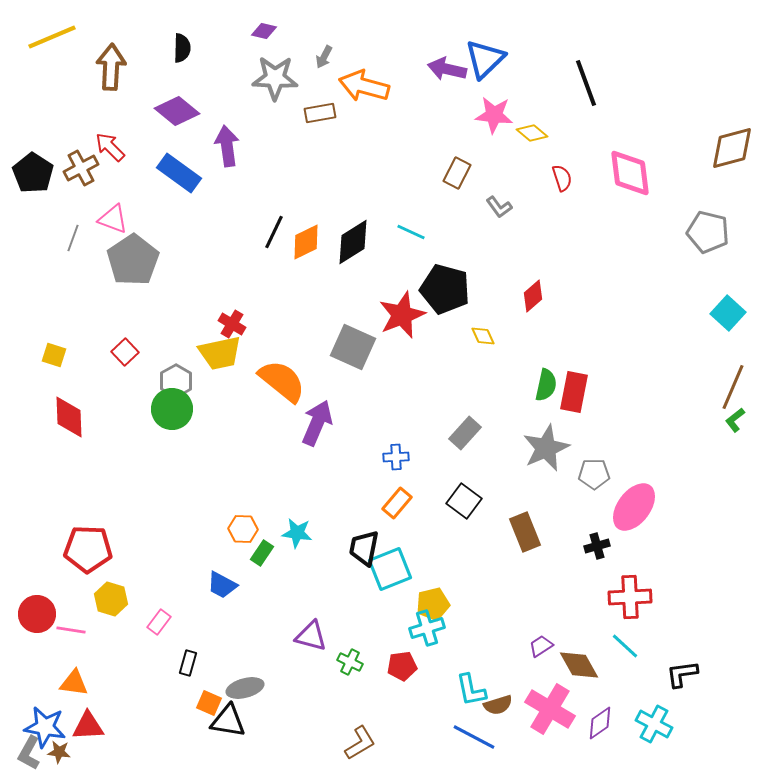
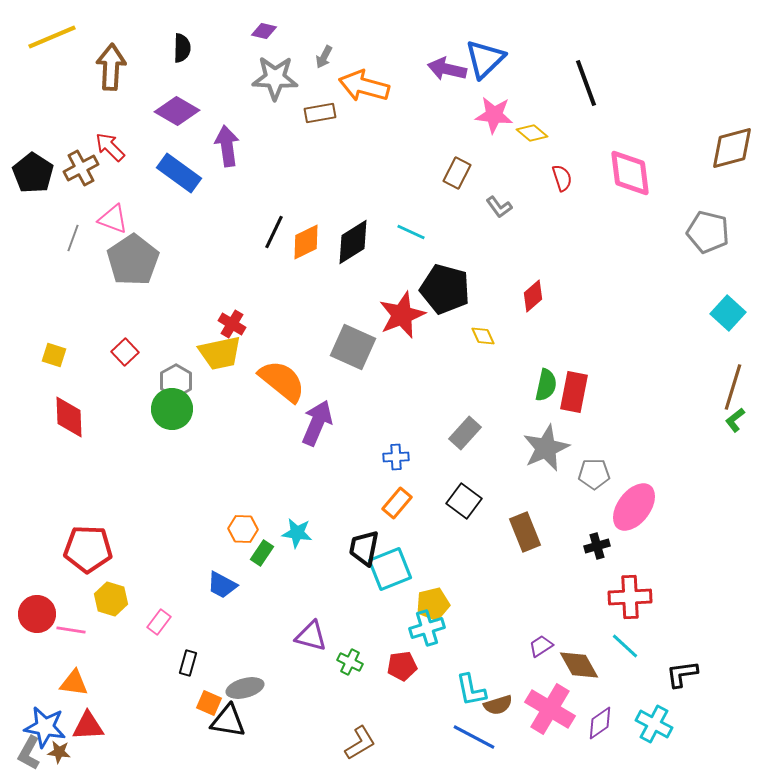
purple diamond at (177, 111): rotated 9 degrees counterclockwise
brown line at (733, 387): rotated 6 degrees counterclockwise
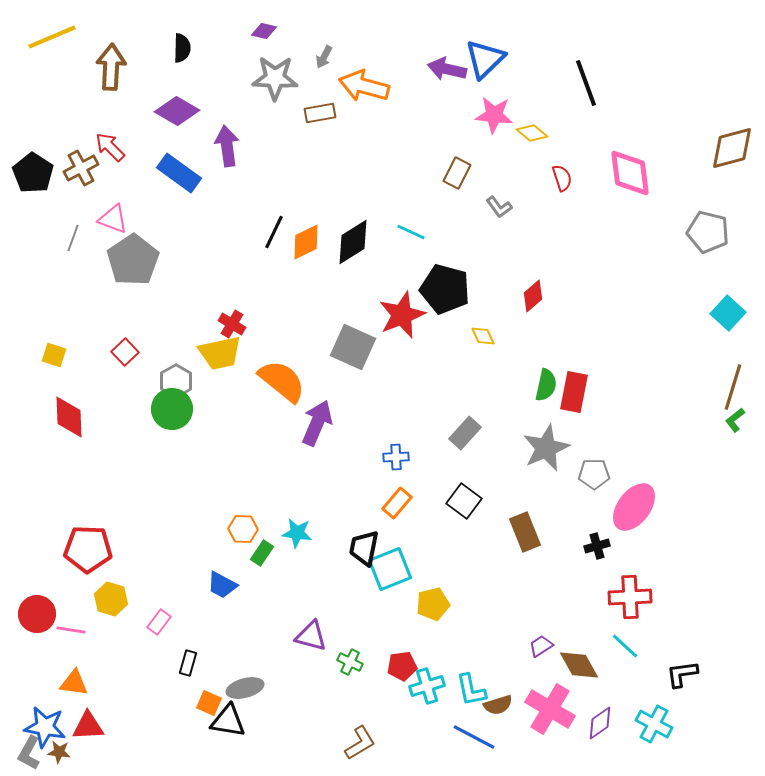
cyan cross at (427, 628): moved 58 px down
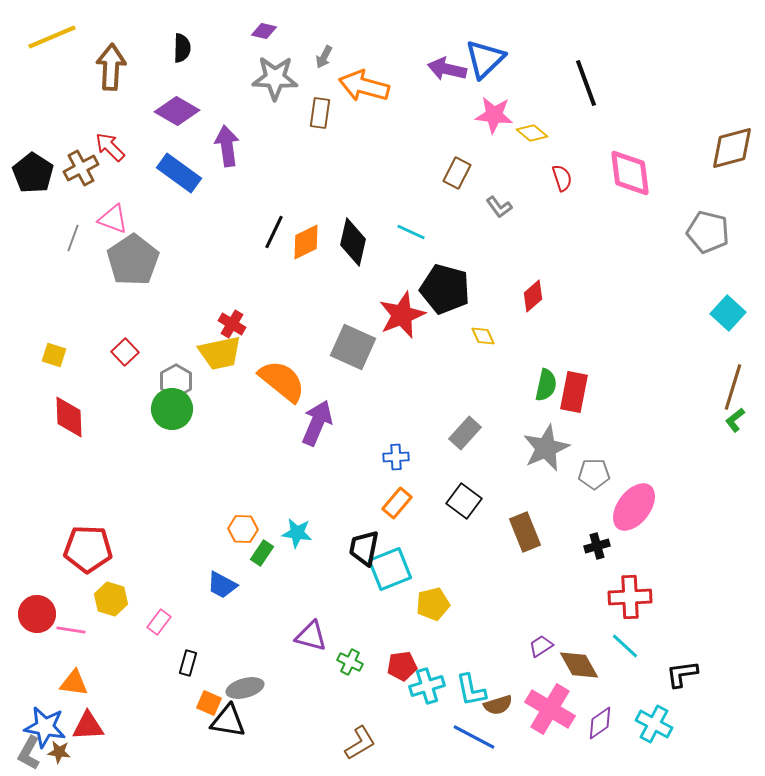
brown rectangle at (320, 113): rotated 72 degrees counterclockwise
black diamond at (353, 242): rotated 45 degrees counterclockwise
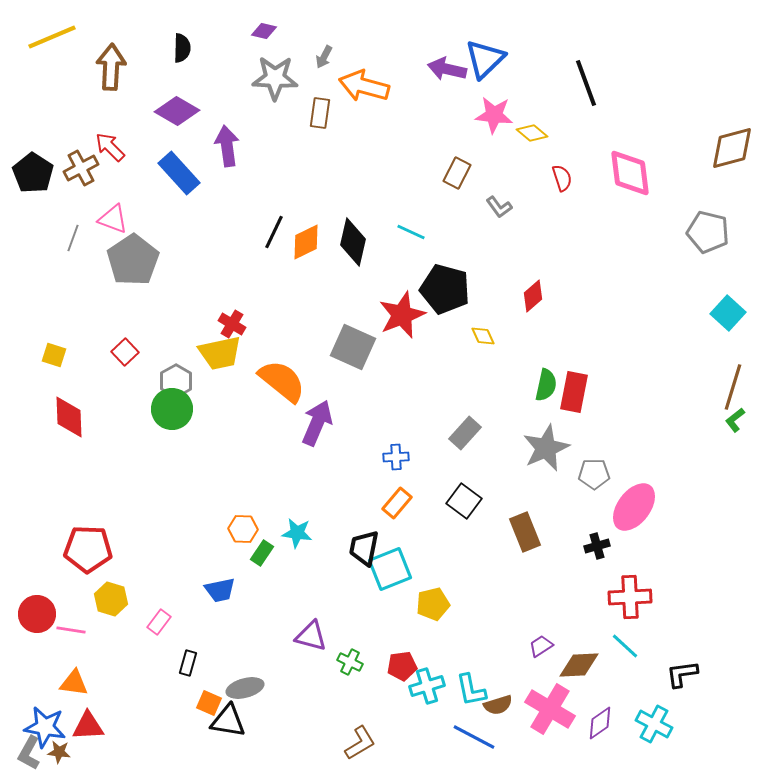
blue rectangle at (179, 173): rotated 12 degrees clockwise
blue trapezoid at (222, 585): moved 2 px left, 5 px down; rotated 40 degrees counterclockwise
brown diamond at (579, 665): rotated 63 degrees counterclockwise
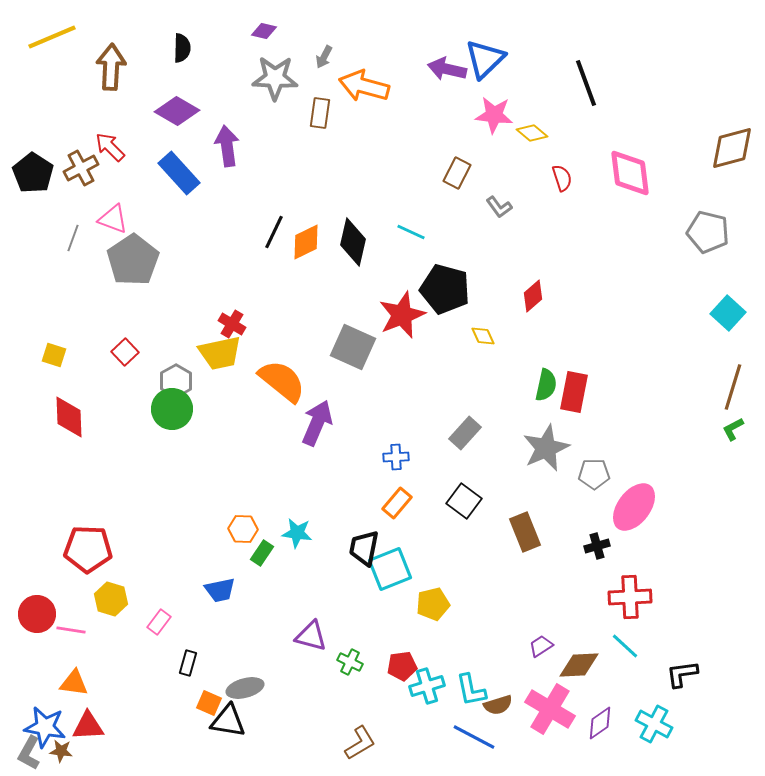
green L-shape at (735, 420): moved 2 px left, 9 px down; rotated 10 degrees clockwise
brown star at (59, 752): moved 2 px right, 1 px up
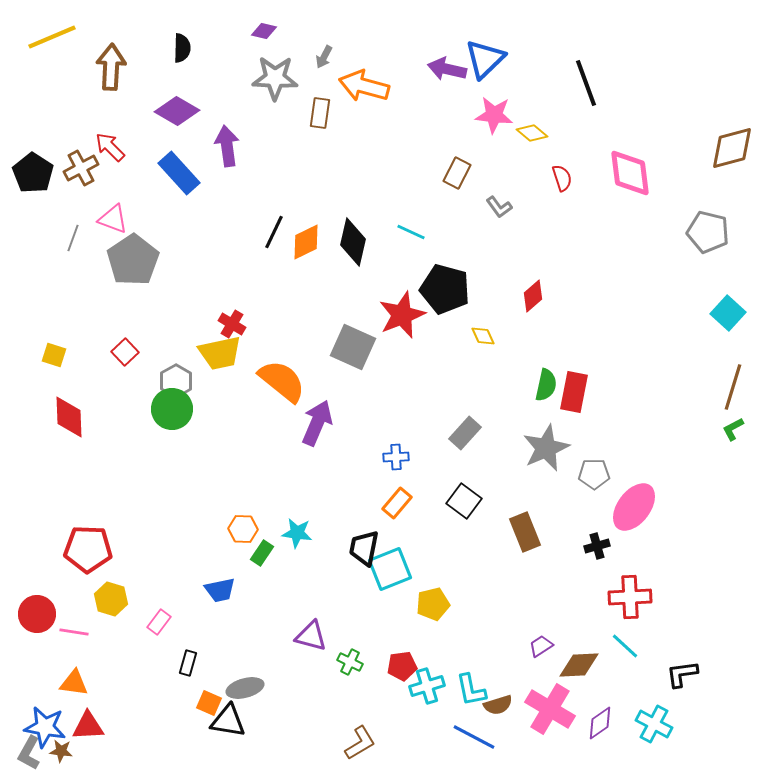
pink line at (71, 630): moved 3 px right, 2 px down
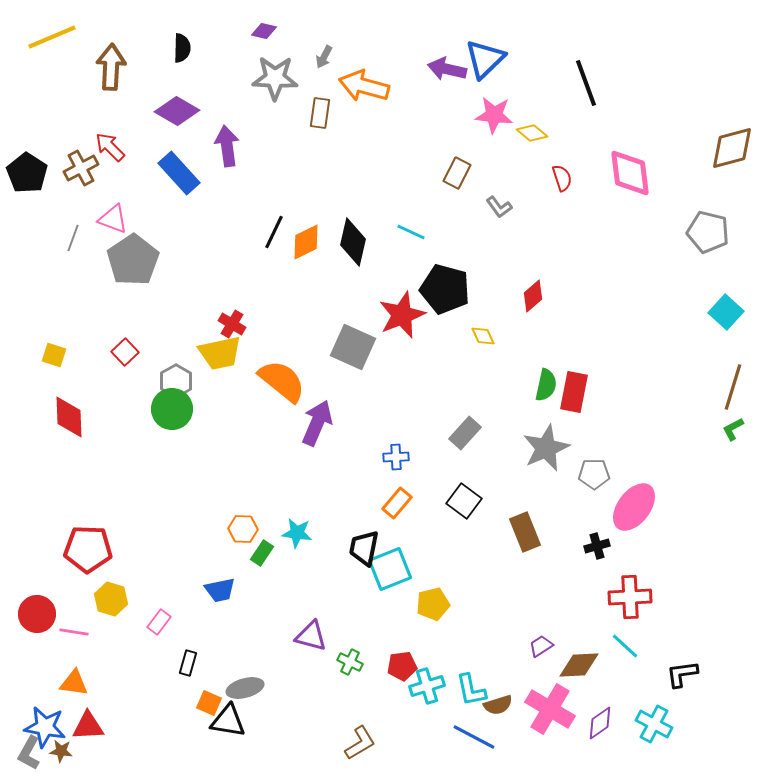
black pentagon at (33, 173): moved 6 px left
cyan square at (728, 313): moved 2 px left, 1 px up
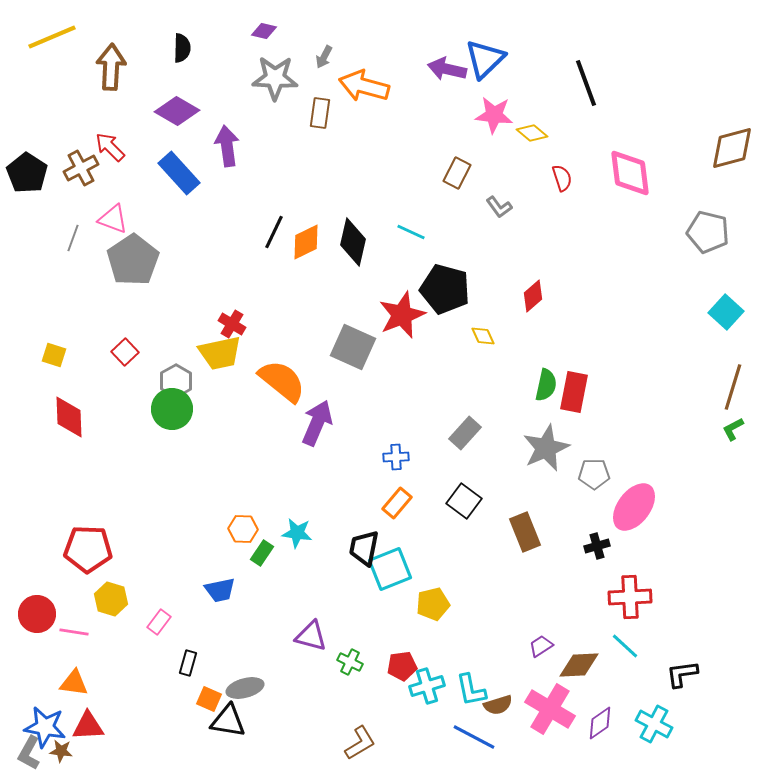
orange square at (209, 703): moved 4 px up
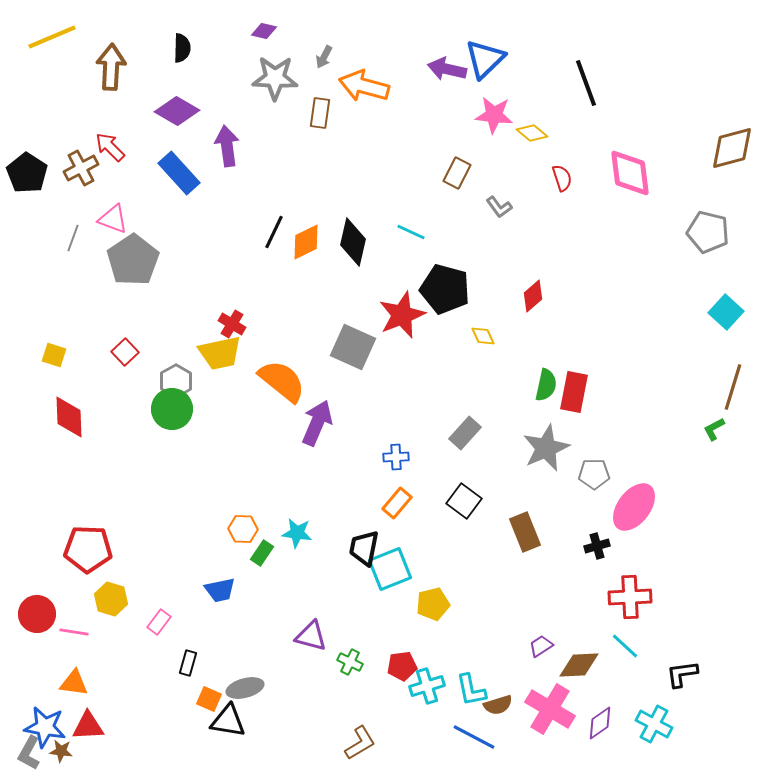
green L-shape at (733, 429): moved 19 px left
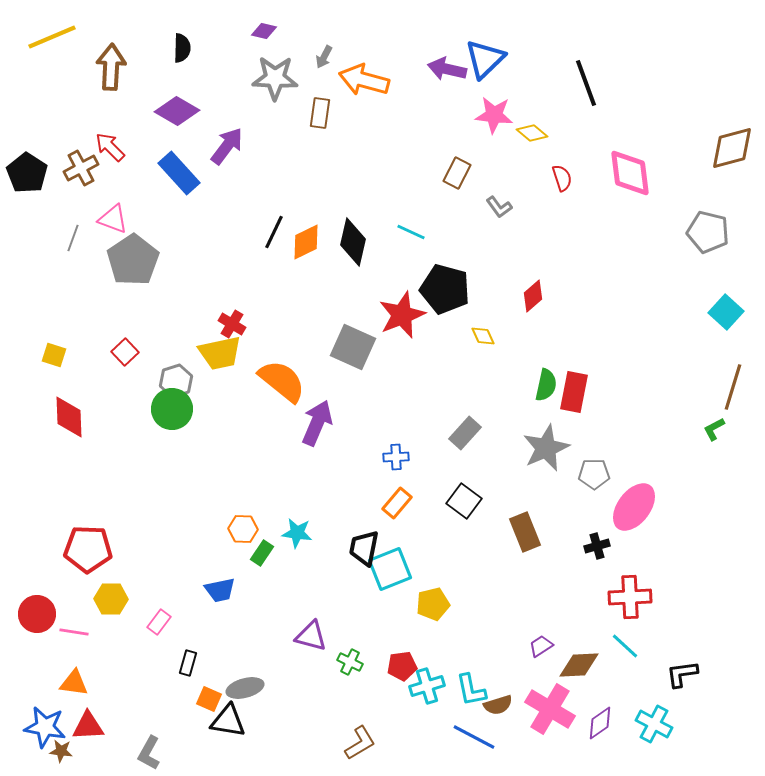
orange arrow at (364, 86): moved 6 px up
purple arrow at (227, 146): rotated 45 degrees clockwise
gray hexagon at (176, 381): rotated 12 degrees clockwise
yellow hexagon at (111, 599): rotated 16 degrees counterclockwise
gray L-shape at (29, 753): moved 120 px right
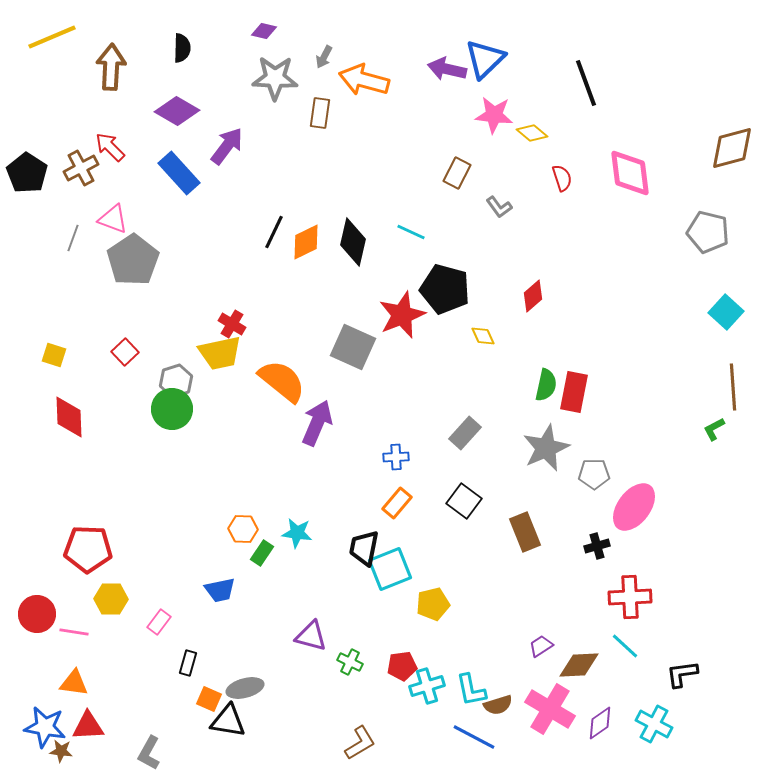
brown line at (733, 387): rotated 21 degrees counterclockwise
